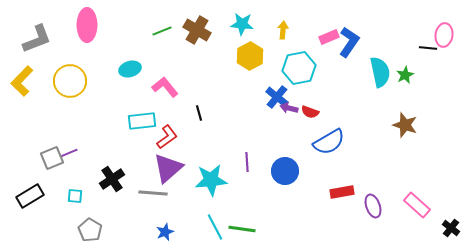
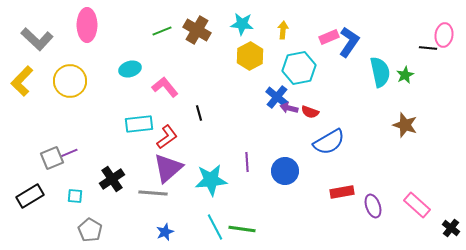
gray L-shape at (37, 39): rotated 64 degrees clockwise
cyan rectangle at (142, 121): moved 3 px left, 3 px down
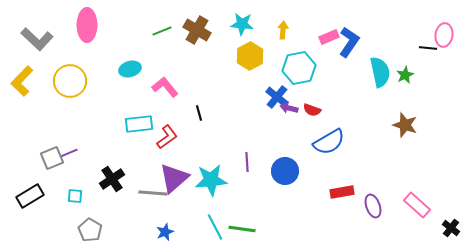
red semicircle at (310, 112): moved 2 px right, 2 px up
purple triangle at (168, 168): moved 6 px right, 10 px down
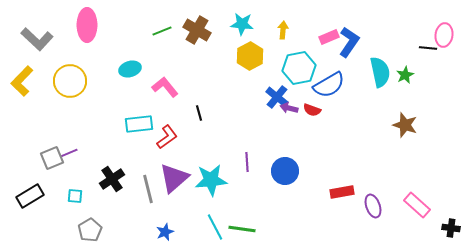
blue semicircle at (329, 142): moved 57 px up
gray line at (153, 193): moved 5 px left, 4 px up; rotated 72 degrees clockwise
black cross at (451, 228): rotated 30 degrees counterclockwise
gray pentagon at (90, 230): rotated 10 degrees clockwise
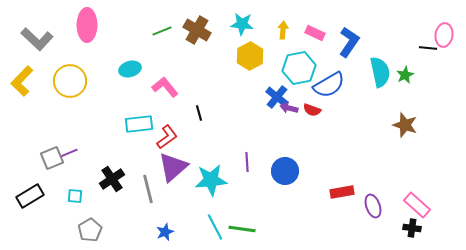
pink rectangle at (329, 37): moved 14 px left, 4 px up; rotated 48 degrees clockwise
purple triangle at (174, 178): moved 1 px left, 11 px up
black cross at (451, 228): moved 39 px left
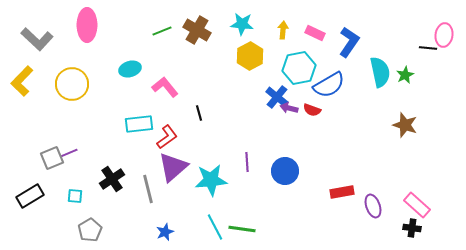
yellow circle at (70, 81): moved 2 px right, 3 px down
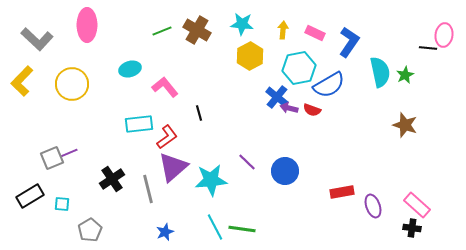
purple line at (247, 162): rotated 42 degrees counterclockwise
cyan square at (75, 196): moved 13 px left, 8 px down
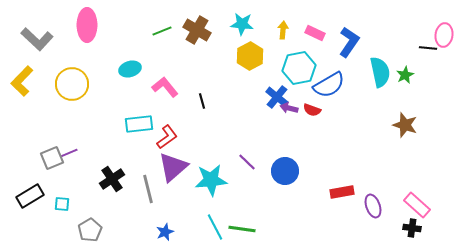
black line at (199, 113): moved 3 px right, 12 px up
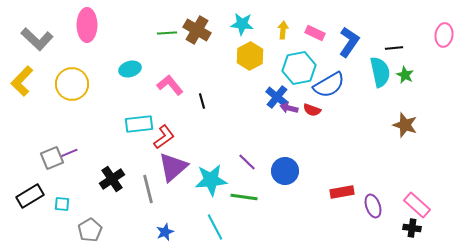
green line at (162, 31): moved 5 px right, 2 px down; rotated 18 degrees clockwise
black line at (428, 48): moved 34 px left; rotated 12 degrees counterclockwise
green star at (405, 75): rotated 18 degrees counterclockwise
pink L-shape at (165, 87): moved 5 px right, 2 px up
red L-shape at (167, 137): moved 3 px left
green line at (242, 229): moved 2 px right, 32 px up
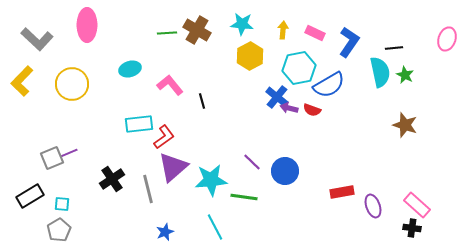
pink ellipse at (444, 35): moved 3 px right, 4 px down; rotated 10 degrees clockwise
purple line at (247, 162): moved 5 px right
gray pentagon at (90, 230): moved 31 px left
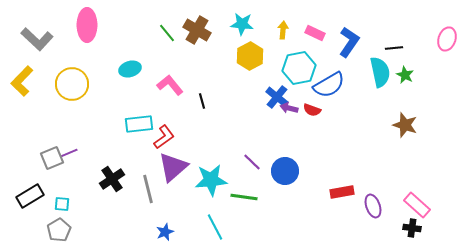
green line at (167, 33): rotated 54 degrees clockwise
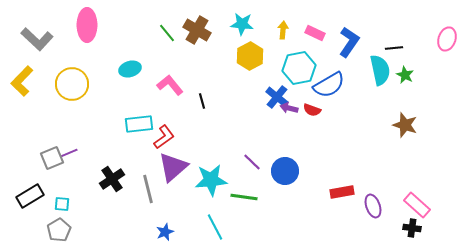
cyan semicircle at (380, 72): moved 2 px up
